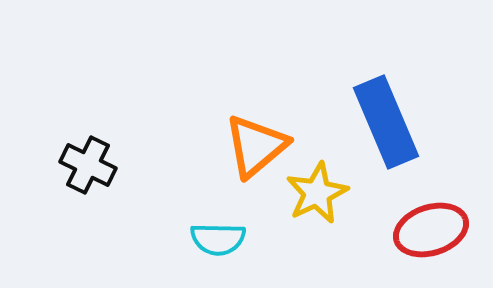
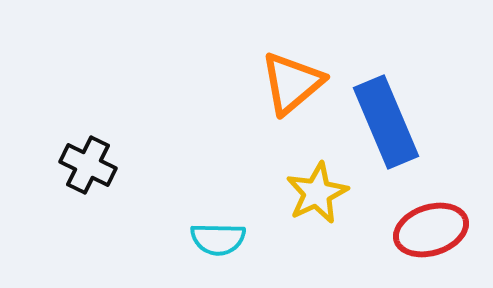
orange triangle: moved 36 px right, 63 px up
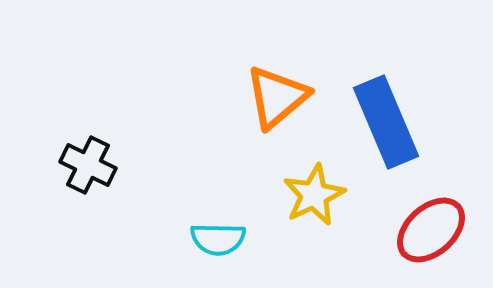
orange triangle: moved 15 px left, 14 px down
yellow star: moved 3 px left, 2 px down
red ellipse: rotated 24 degrees counterclockwise
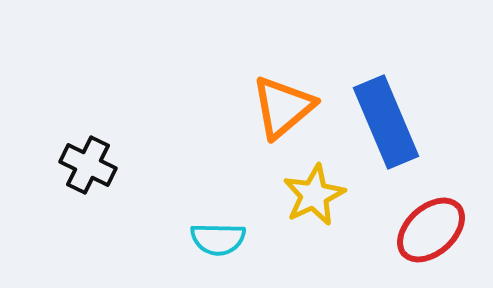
orange triangle: moved 6 px right, 10 px down
